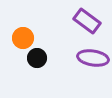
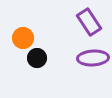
purple rectangle: moved 2 px right, 1 px down; rotated 20 degrees clockwise
purple ellipse: rotated 12 degrees counterclockwise
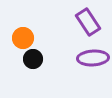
purple rectangle: moved 1 px left
black circle: moved 4 px left, 1 px down
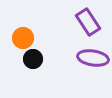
purple ellipse: rotated 12 degrees clockwise
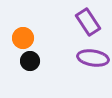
black circle: moved 3 px left, 2 px down
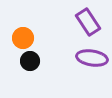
purple ellipse: moved 1 px left
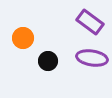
purple rectangle: moved 2 px right; rotated 20 degrees counterclockwise
black circle: moved 18 px right
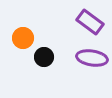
black circle: moved 4 px left, 4 px up
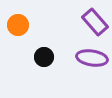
purple rectangle: moved 5 px right; rotated 12 degrees clockwise
orange circle: moved 5 px left, 13 px up
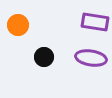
purple rectangle: rotated 40 degrees counterclockwise
purple ellipse: moved 1 px left
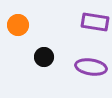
purple ellipse: moved 9 px down
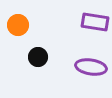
black circle: moved 6 px left
